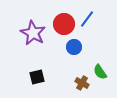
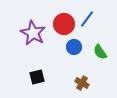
green semicircle: moved 20 px up
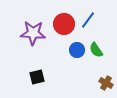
blue line: moved 1 px right, 1 px down
purple star: rotated 25 degrees counterclockwise
blue circle: moved 3 px right, 3 px down
green semicircle: moved 4 px left, 2 px up
brown cross: moved 24 px right
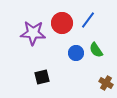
red circle: moved 2 px left, 1 px up
blue circle: moved 1 px left, 3 px down
black square: moved 5 px right
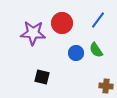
blue line: moved 10 px right
black square: rotated 28 degrees clockwise
brown cross: moved 3 px down; rotated 24 degrees counterclockwise
